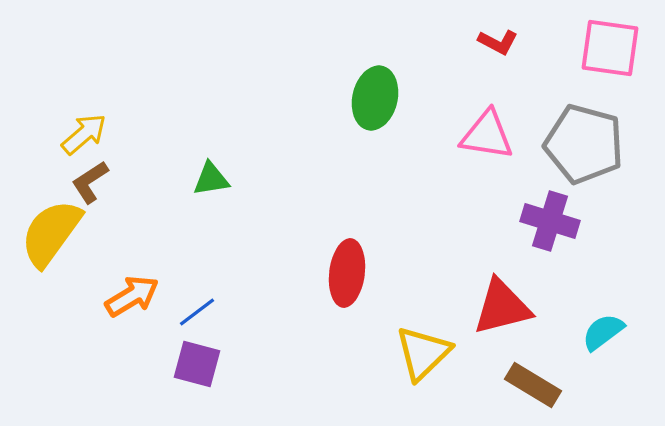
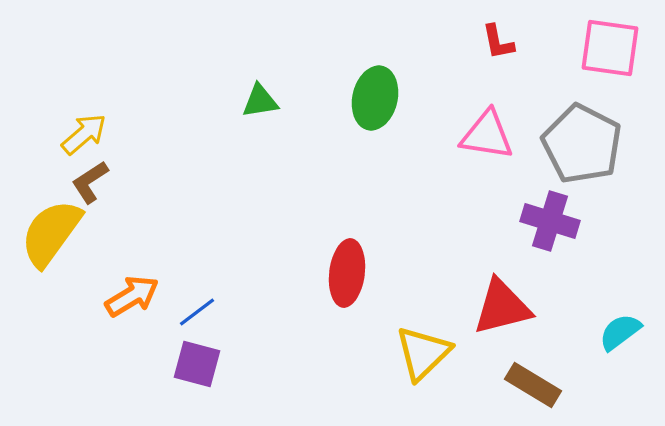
red L-shape: rotated 51 degrees clockwise
gray pentagon: moved 2 px left; rotated 12 degrees clockwise
green triangle: moved 49 px right, 78 px up
cyan semicircle: moved 17 px right
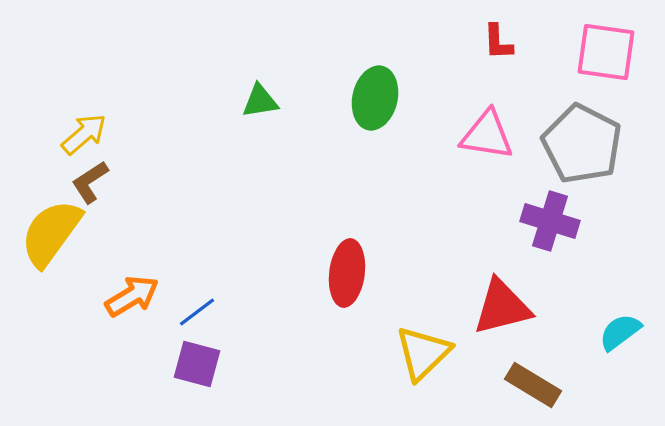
red L-shape: rotated 9 degrees clockwise
pink square: moved 4 px left, 4 px down
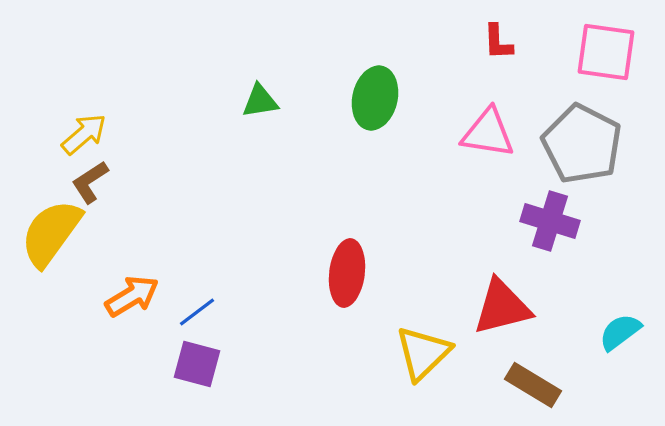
pink triangle: moved 1 px right, 2 px up
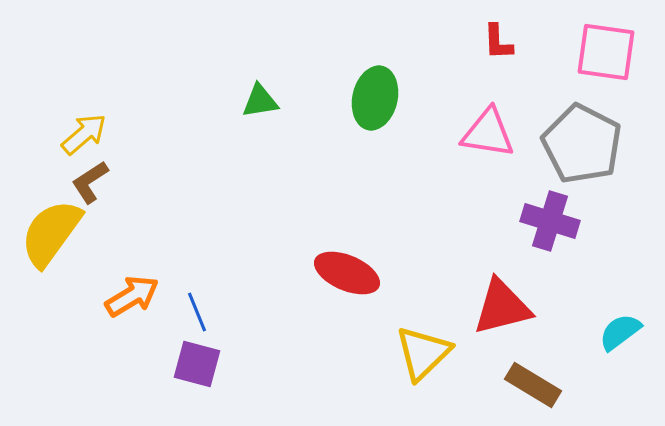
red ellipse: rotated 74 degrees counterclockwise
blue line: rotated 75 degrees counterclockwise
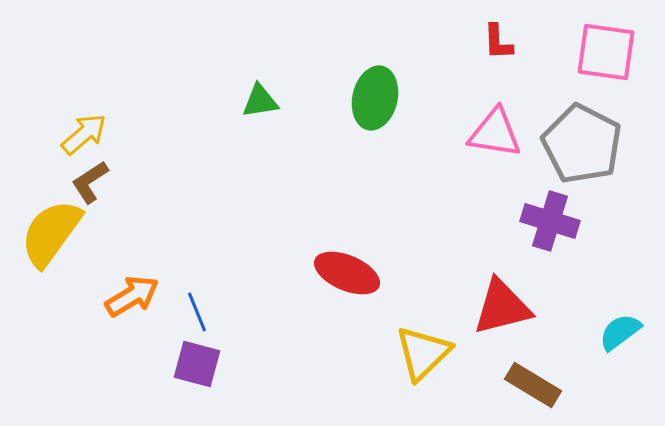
pink triangle: moved 7 px right
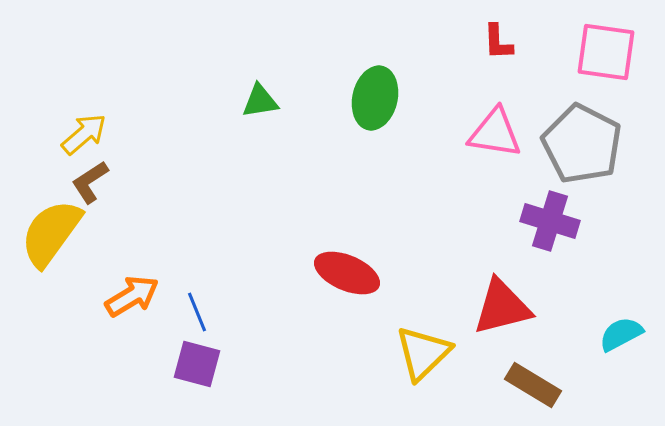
cyan semicircle: moved 1 px right, 2 px down; rotated 9 degrees clockwise
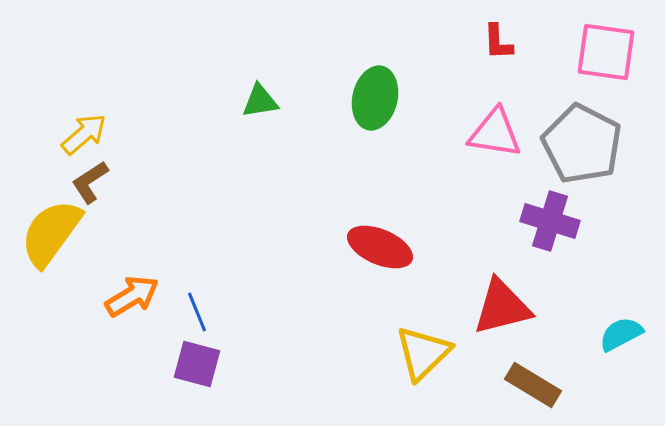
red ellipse: moved 33 px right, 26 px up
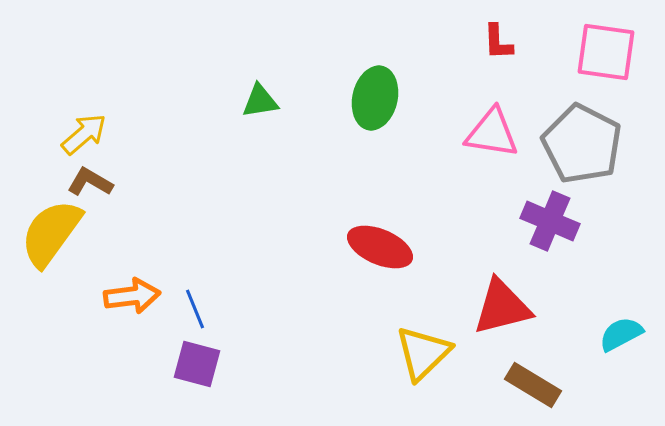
pink triangle: moved 3 px left
brown L-shape: rotated 63 degrees clockwise
purple cross: rotated 6 degrees clockwise
orange arrow: rotated 24 degrees clockwise
blue line: moved 2 px left, 3 px up
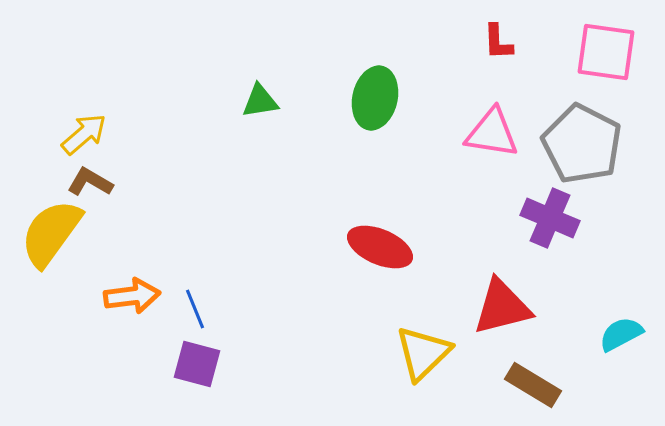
purple cross: moved 3 px up
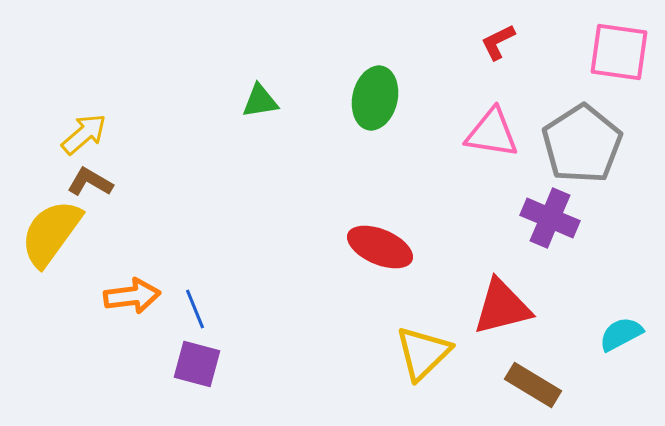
red L-shape: rotated 66 degrees clockwise
pink square: moved 13 px right
gray pentagon: rotated 12 degrees clockwise
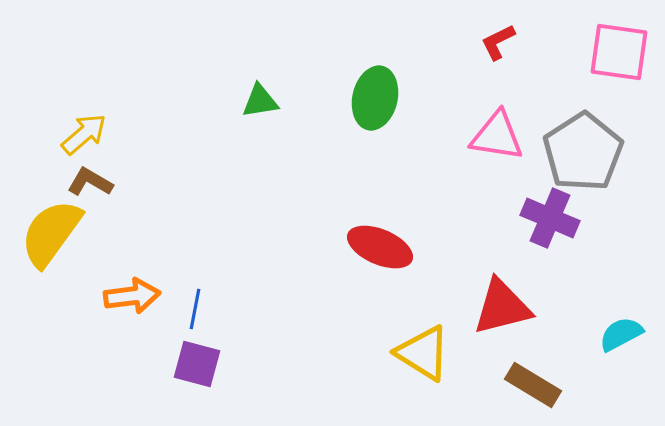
pink triangle: moved 5 px right, 3 px down
gray pentagon: moved 1 px right, 8 px down
blue line: rotated 33 degrees clockwise
yellow triangle: rotated 44 degrees counterclockwise
